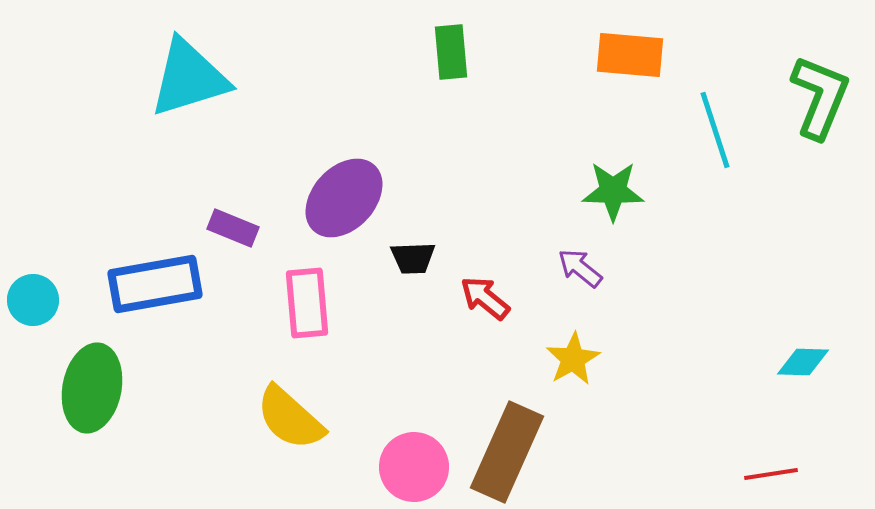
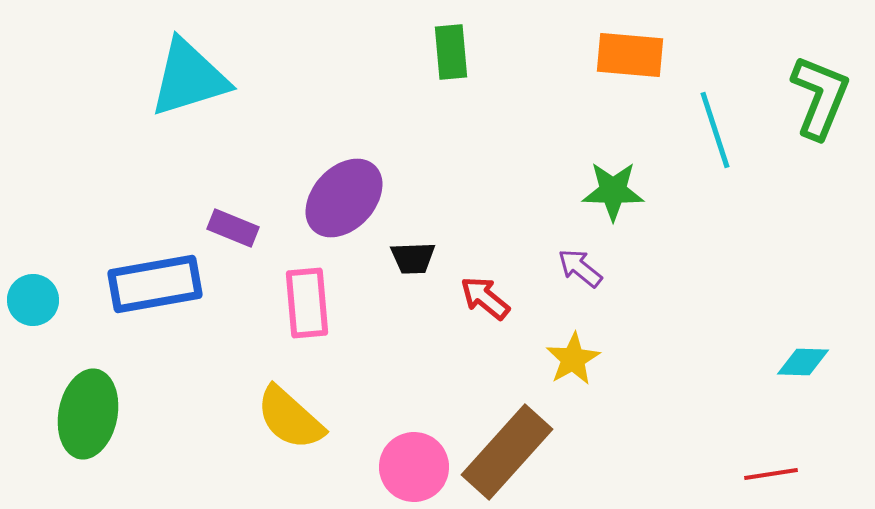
green ellipse: moved 4 px left, 26 px down
brown rectangle: rotated 18 degrees clockwise
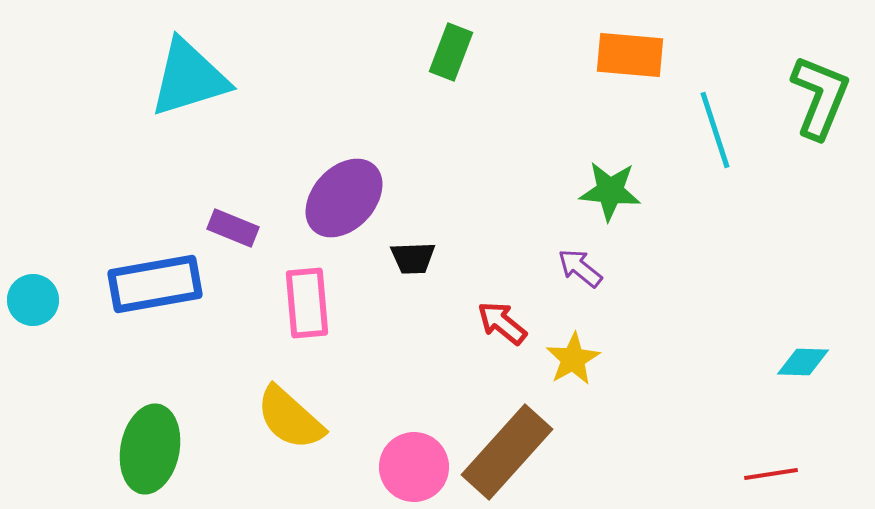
green rectangle: rotated 26 degrees clockwise
green star: moved 3 px left; rotated 4 degrees clockwise
red arrow: moved 17 px right, 25 px down
green ellipse: moved 62 px right, 35 px down
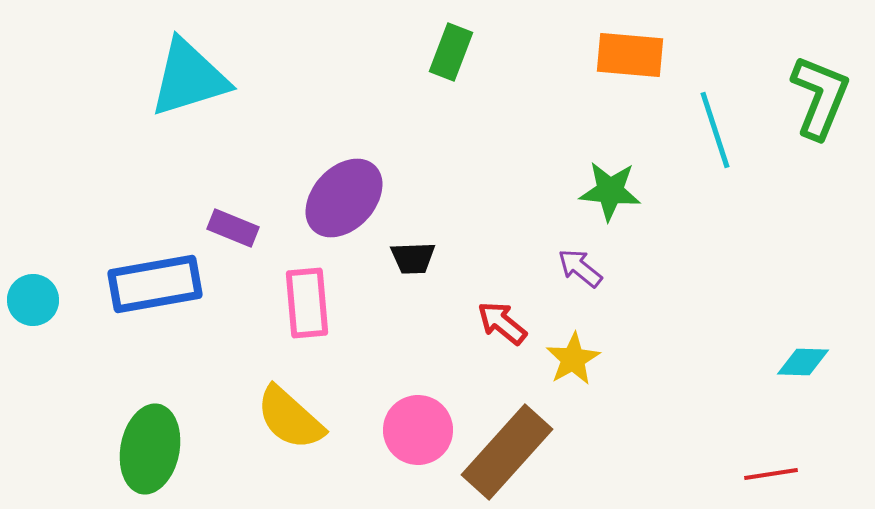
pink circle: moved 4 px right, 37 px up
